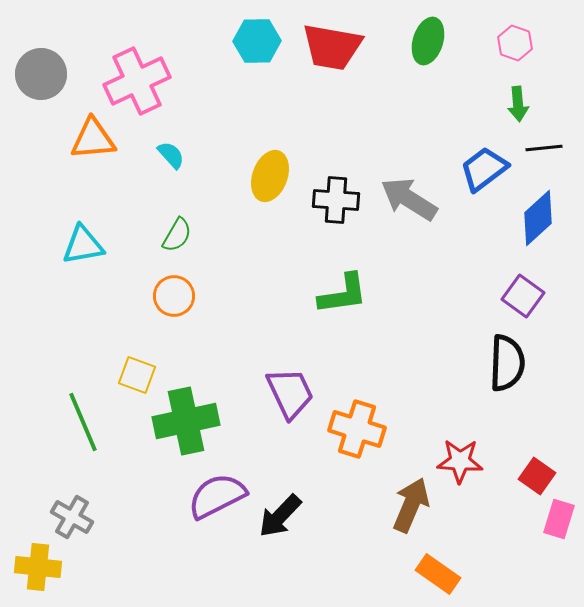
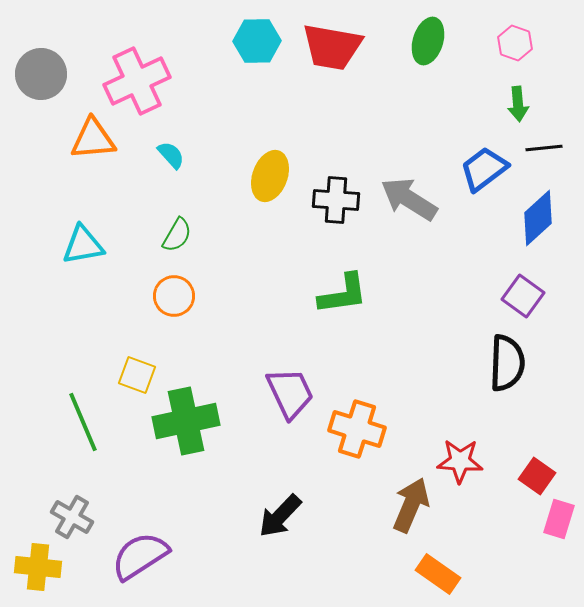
purple semicircle: moved 77 px left, 60 px down; rotated 6 degrees counterclockwise
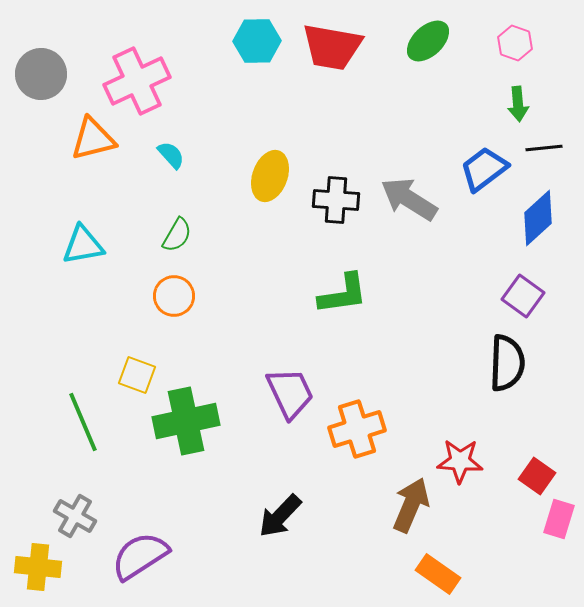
green ellipse: rotated 30 degrees clockwise
orange triangle: rotated 9 degrees counterclockwise
orange cross: rotated 34 degrees counterclockwise
gray cross: moved 3 px right, 1 px up
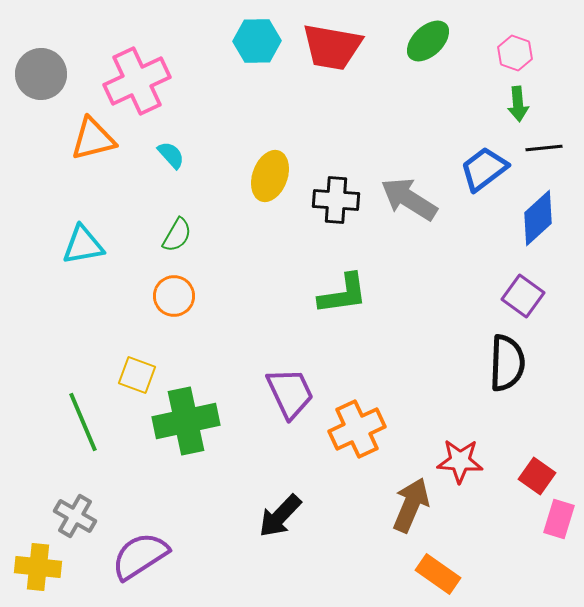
pink hexagon: moved 10 px down
orange cross: rotated 8 degrees counterclockwise
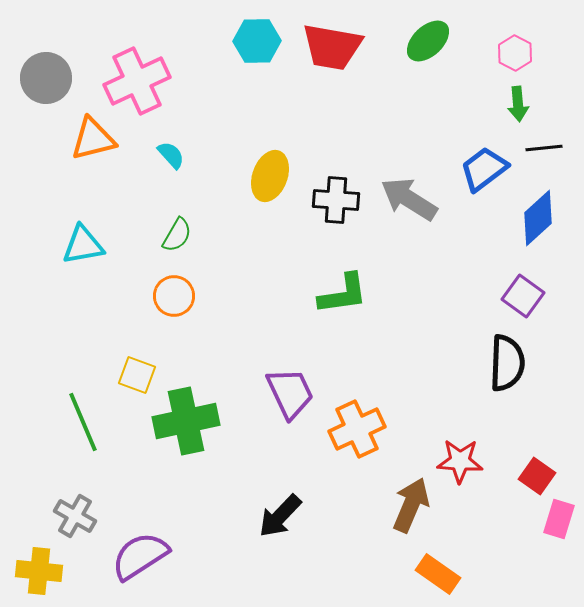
pink hexagon: rotated 8 degrees clockwise
gray circle: moved 5 px right, 4 px down
yellow cross: moved 1 px right, 4 px down
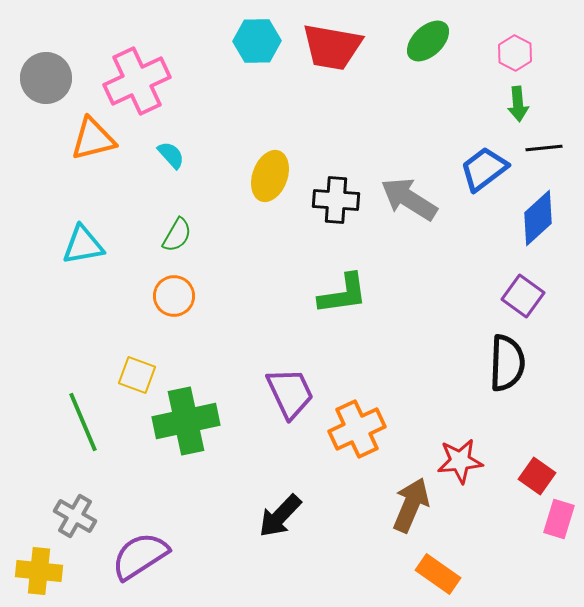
red star: rotated 9 degrees counterclockwise
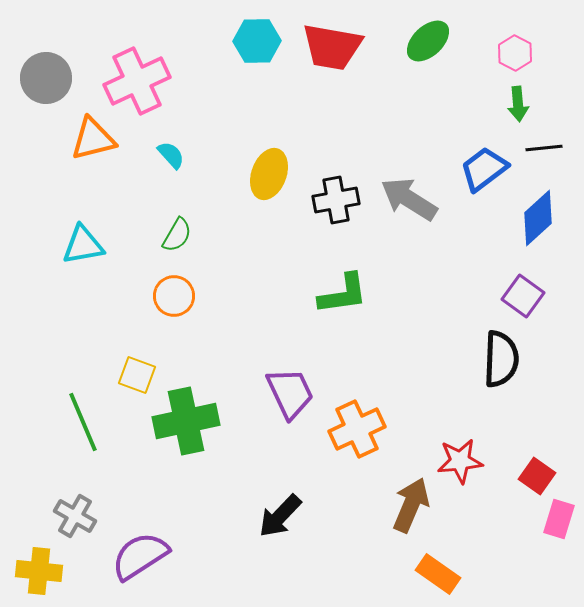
yellow ellipse: moved 1 px left, 2 px up
black cross: rotated 15 degrees counterclockwise
black semicircle: moved 6 px left, 4 px up
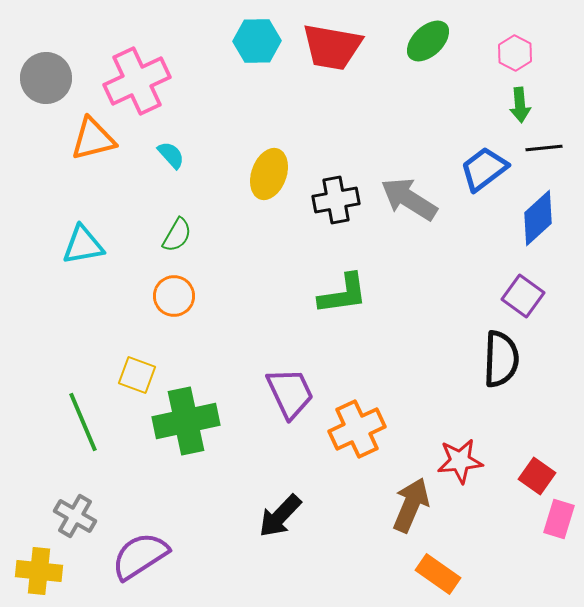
green arrow: moved 2 px right, 1 px down
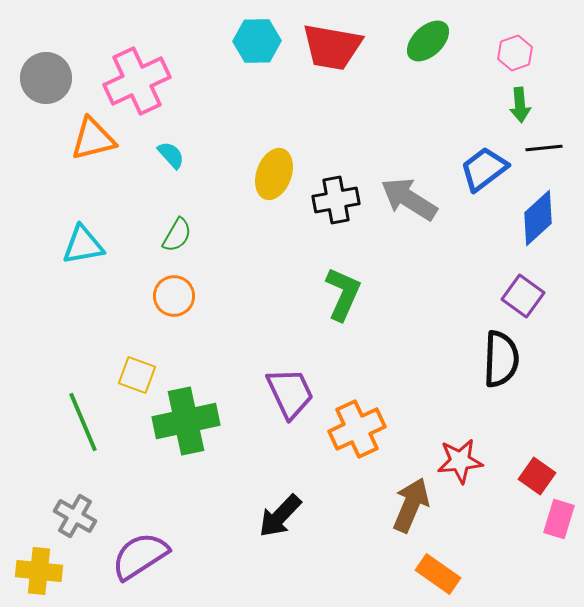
pink hexagon: rotated 12 degrees clockwise
yellow ellipse: moved 5 px right
green L-shape: rotated 58 degrees counterclockwise
